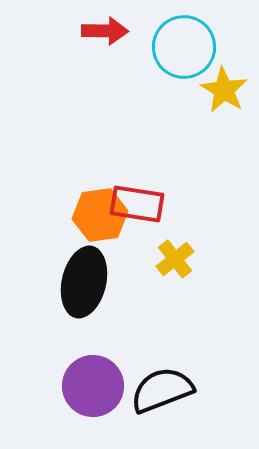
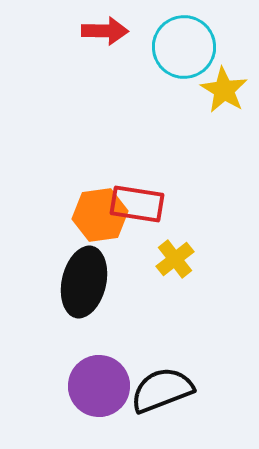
purple circle: moved 6 px right
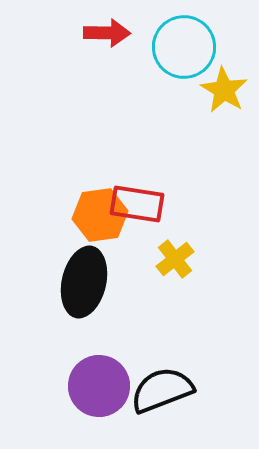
red arrow: moved 2 px right, 2 px down
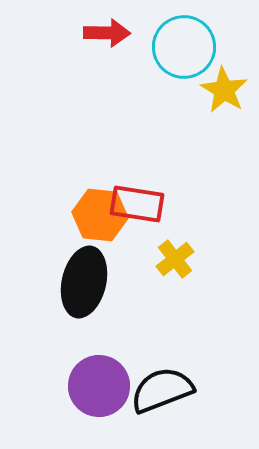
orange hexagon: rotated 14 degrees clockwise
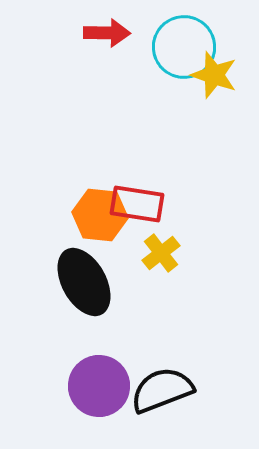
yellow star: moved 10 px left, 15 px up; rotated 12 degrees counterclockwise
yellow cross: moved 14 px left, 6 px up
black ellipse: rotated 42 degrees counterclockwise
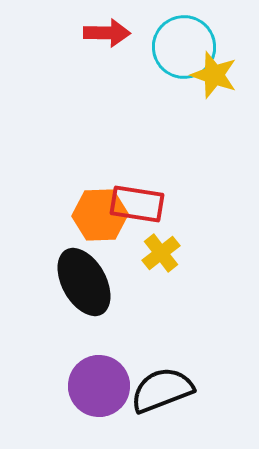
orange hexagon: rotated 8 degrees counterclockwise
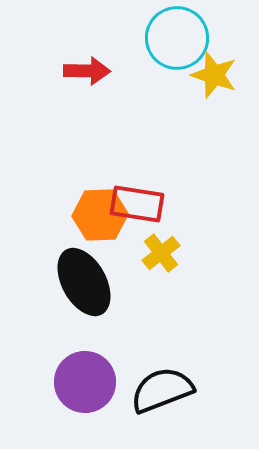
red arrow: moved 20 px left, 38 px down
cyan circle: moved 7 px left, 9 px up
purple circle: moved 14 px left, 4 px up
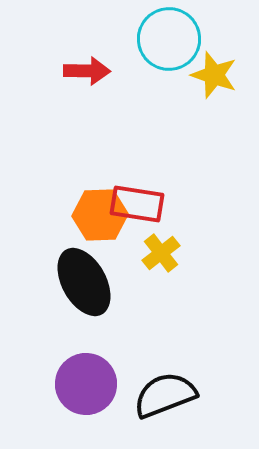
cyan circle: moved 8 px left, 1 px down
purple circle: moved 1 px right, 2 px down
black semicircle: moved 3 px right, 5 px down
